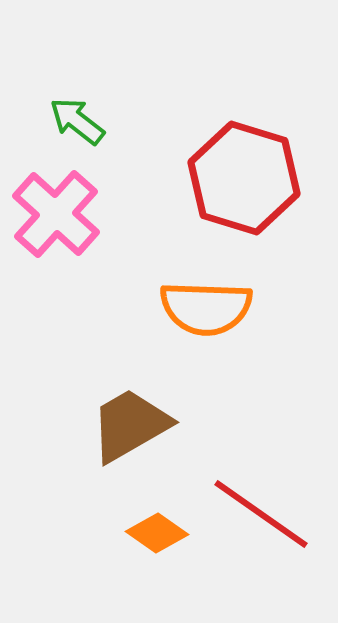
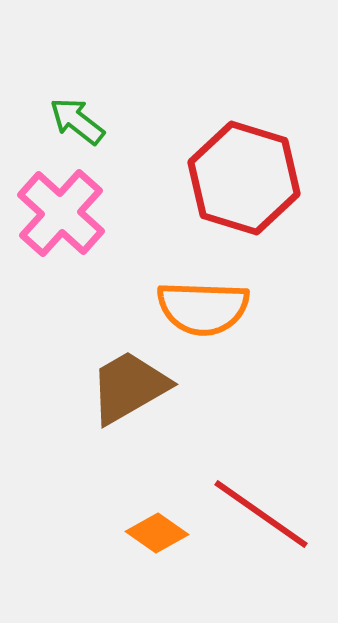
pink cross: moved 5 px right, 1 px up
orange semicircle: moved 3 px left
brown trapezoid: moved 1 px left, 38 px up
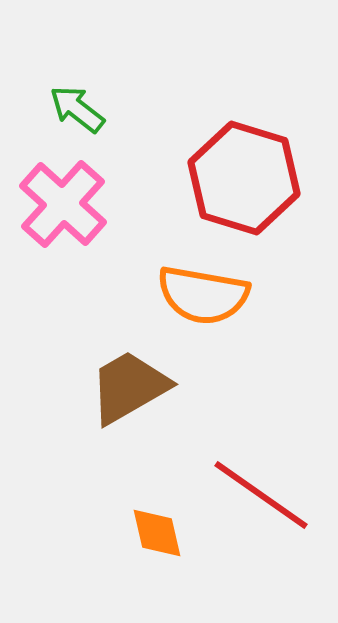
green arrow: moved 12 px up
pink cross: moved 2 px right, 9 px up
orange semicircle: moved 13 px up; rotated 8 degrees clockwise
red line: moved 19 px up
orange diamond: rotated 42 degrees clockwise
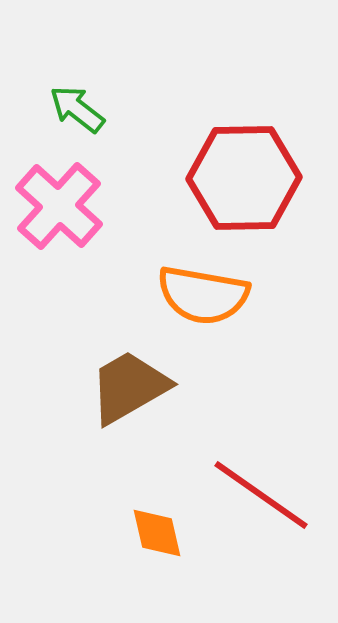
red hexagon: rotated 18 degrees counterclockwise
pink cross: moved 4 px left, 2 px down
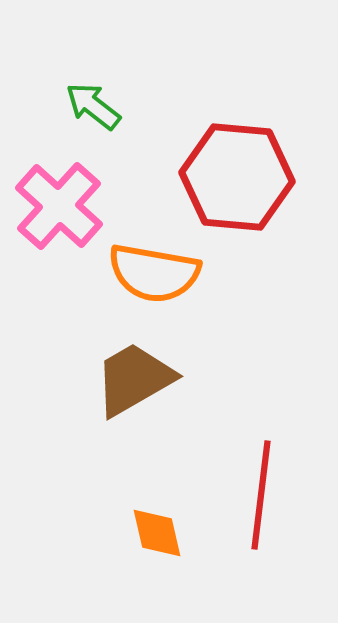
green arrow: moved 16 px right, 3 px up
red hexagon: moved 7 px left, 1 px up; rotated 6 degrees clockwise
orange semicircle: moved 49 px left, 22 px up
brown trapezoid: moved 5 px right, 8 px up
red line: rotated 62 degrees clockwise
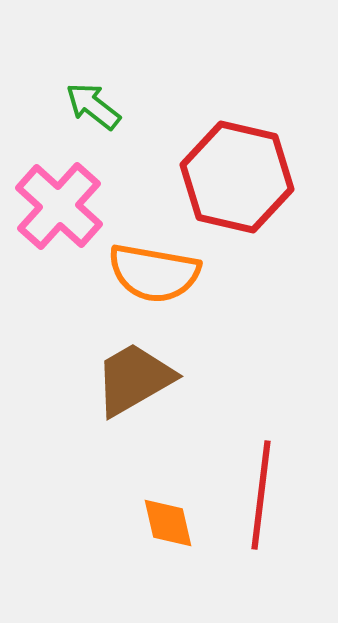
red hexagon: rotated 8 degrees clockwise
orange diamond: moved 11 px right, 10 px up
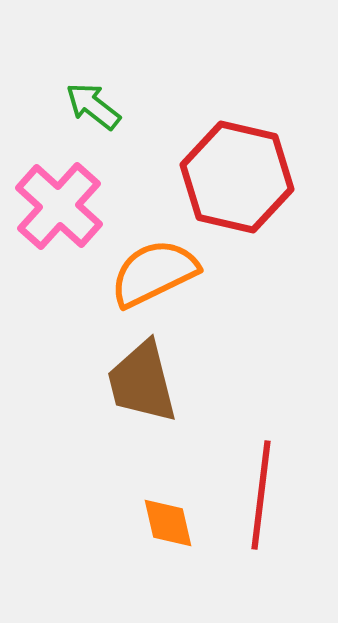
orange semicircle: rotated 144 degrees clockwise
brown trapezoid: moved 8 px right, 3 px down; rotated 74 degrees counterclockwise
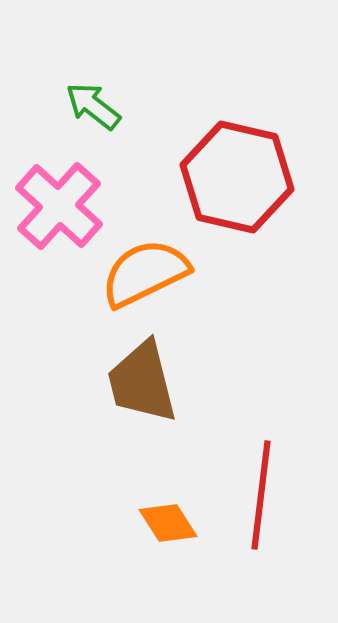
orange semicircle: moved 9 px left
orange diamond: rotated 20 degrees counterclockwise
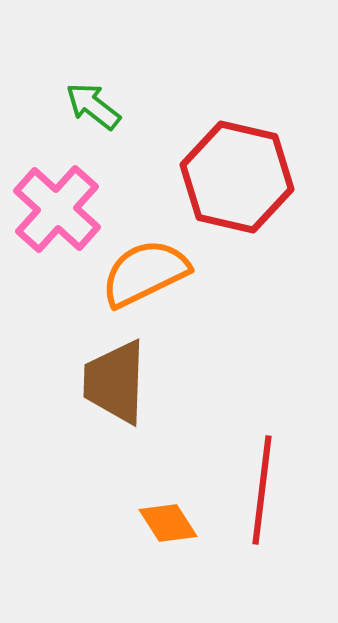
pink cross: moved 2 px left, 3 px down
brown trapezoid: moved 27 px left; rotated 16 degrees clockwise
red line: moved 1 px right, 5 px up
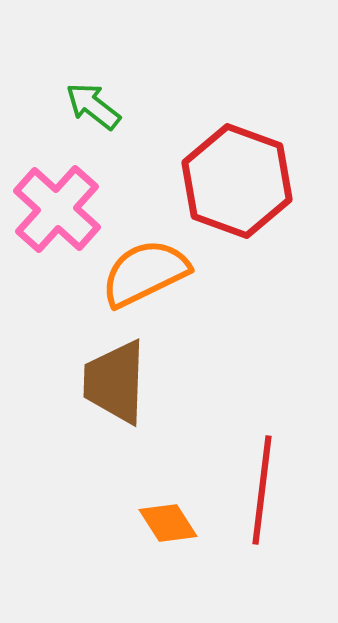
red hexagon: moved 4 px down; rotated 7 degrees clockwise
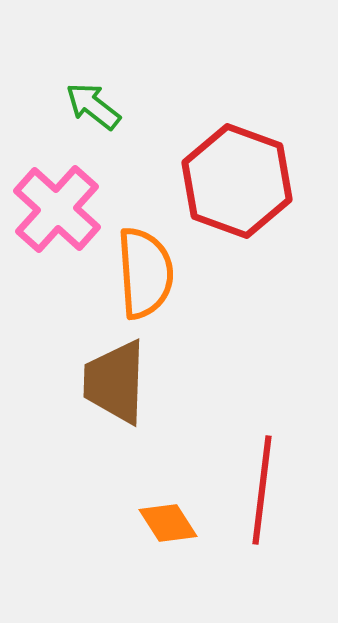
orange semicircle: rotated 112 degrees clockwise
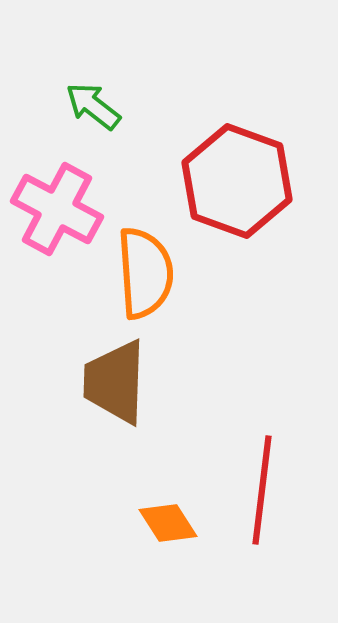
pink cross: rotated 14 degrees counterclockwise
